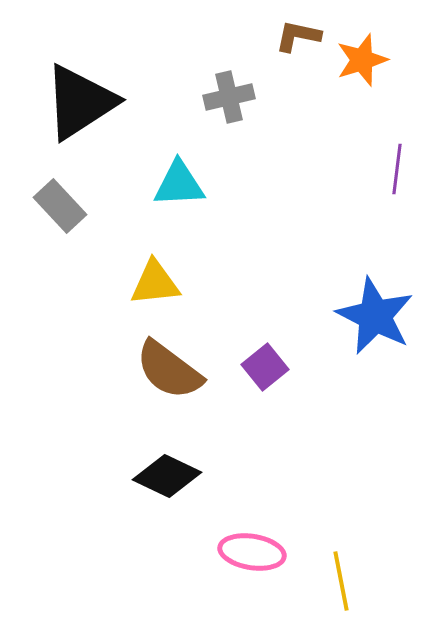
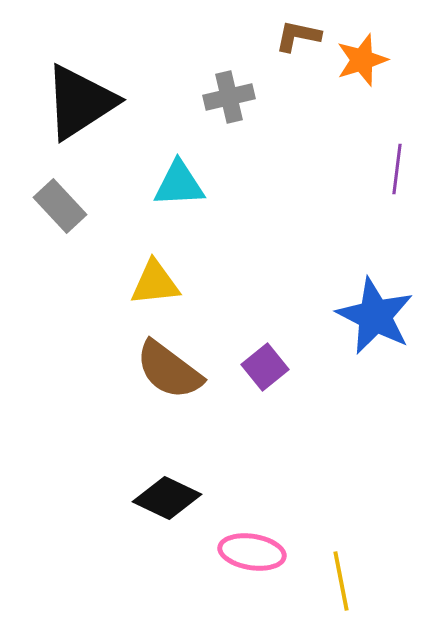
black diamond: moved 22 px down
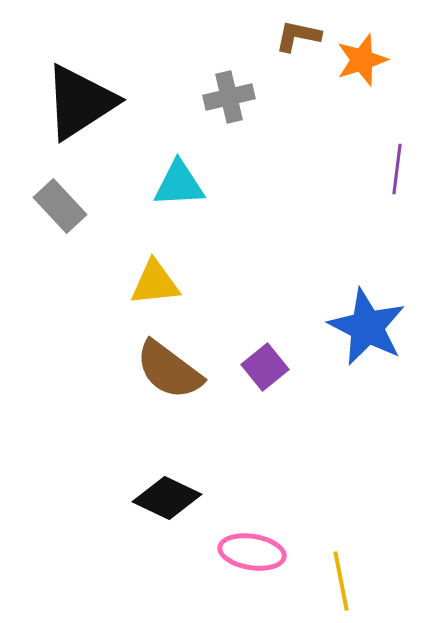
blue star: moved 8 px left, 11 px down
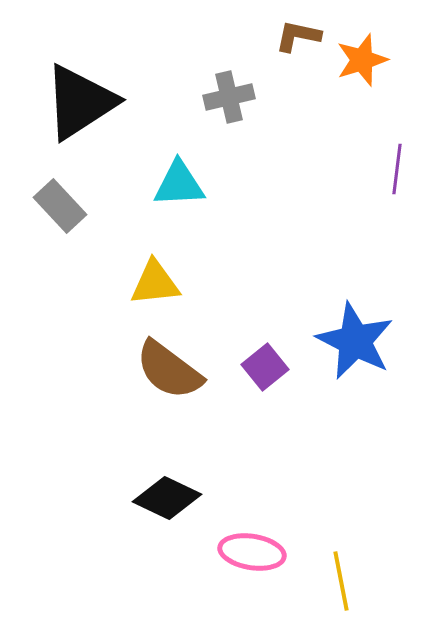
blue star: moved 12 px left, 14 px down
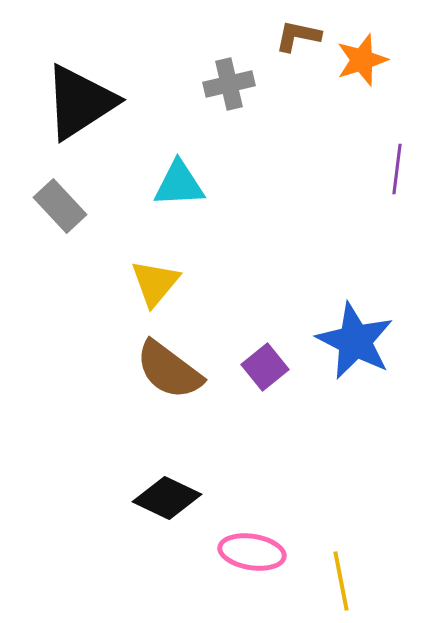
gray cross: moved 13 px up
yellow triangle: rotated 44 degrees counterclockwise
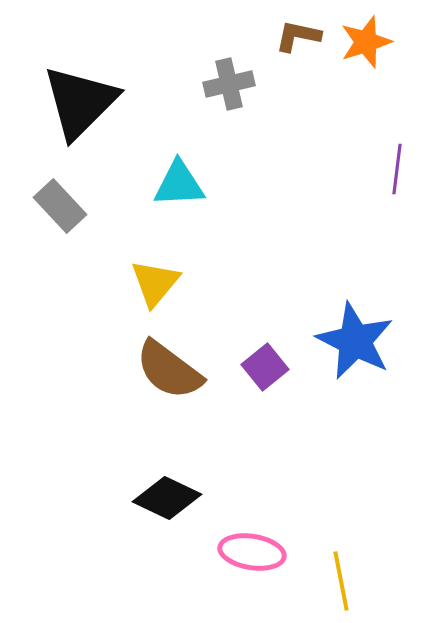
orange star: moved 4 px right, 18 px up
black triangle: rotated 12 degrees counterclockwise
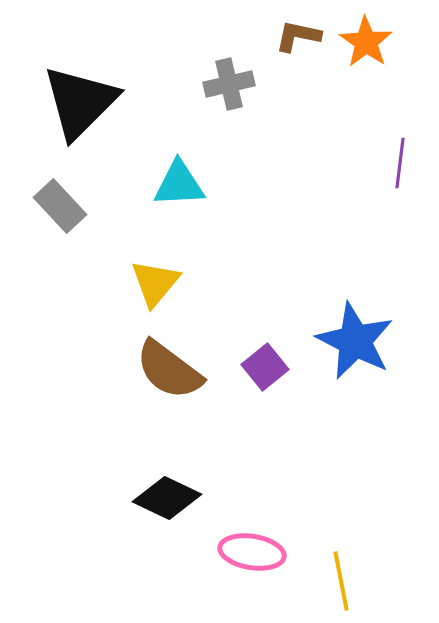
orange star: rotated 20 degrees counterclockwise
purple line: moved 3 px right, 6 px up
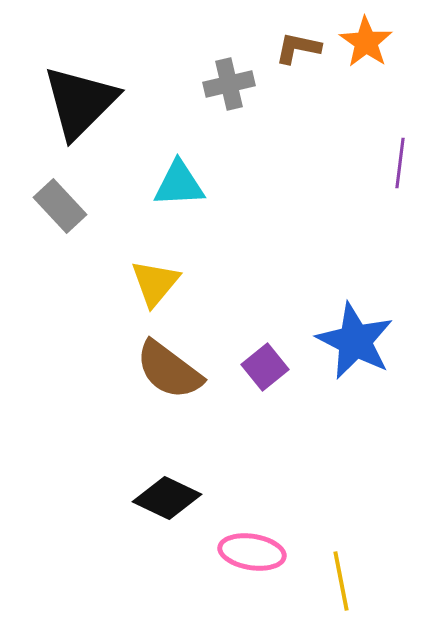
brown L-shape: moved 12 px down
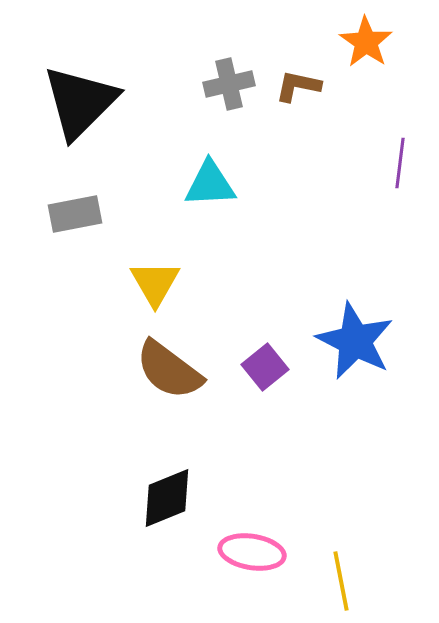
brown L-shape: moved 38 px down
cyan triangle: moved 31 px right
gray rectangle: moved 15 px right, 8 px down; rotated 58 degrees counterclockwise
yellow triangle: rotated 10 degrees counterclockwise
black diamond: rotated 48 degrees counterclockwise
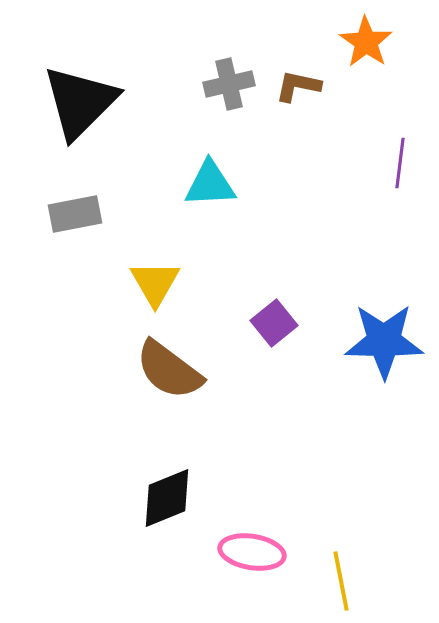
blue star: moved 29 px right; rotated 26 degrees counterclockwise
purple square: moved 9 px right, 44 px up
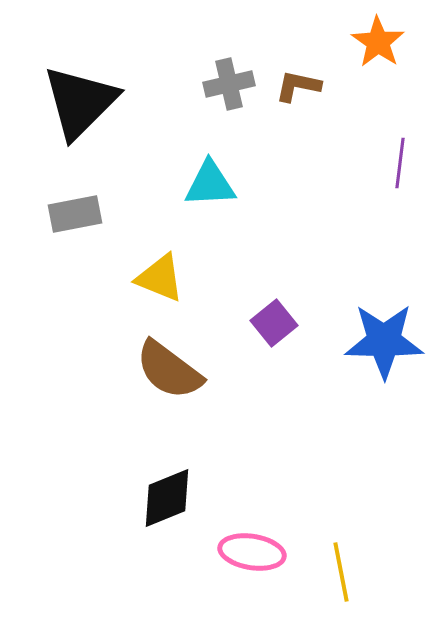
orange star: moved 12 px right
yellow triangle: moved 5 px right, 5 px up; rotated 38 degrees counterclockwise
yellow line: moved 9 px up
